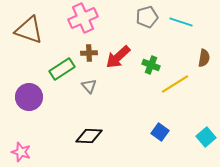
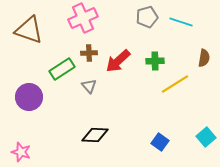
red arrow: moved 4 px down
green cross: moved 4 px right, 4 px up; rotated 24 degrees counterclockwise
blue square: moved 10 px down
black diamond: moved 6 px right, 1 px up
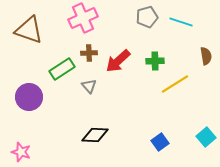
brown semicircle: moved 2 px right, 2 px up; rotated 18 degrees counterclockwise
blue square: rotated 18 degrees clockwise
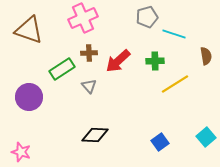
cyan line: moved 7 px left, 12 px down
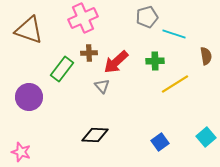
red arrow: moved 2 px left, 1 px down
green rectangle: rotated 20 degrees counterclockwise
gray triangle: moved 13 px right
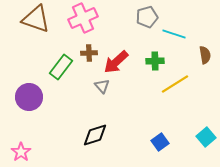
brown triangle: moved 7 px right, 11 px up
brown semicircle: moved 1 px left, 1 px up
green rectangle: moved 1 px left, 2 px up
black diamond: rotated 20 degrees counterclockwise
pink star: rotated 18 degrees clockwise
